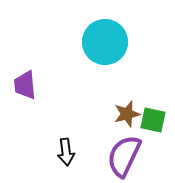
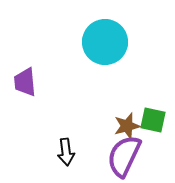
purple trapezoid: moved 3 px up
brown star: moved 12 px down
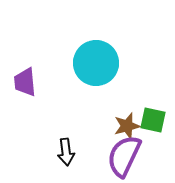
cyan circle: moved 9 px left, 21 px down
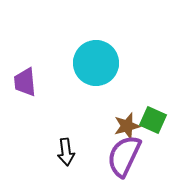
green square: rotated 12 degrees clockwise
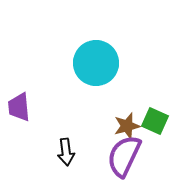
purple trapezoid: moved 6 px left, 25 px down
green square: moved 2 px right, 1 px down
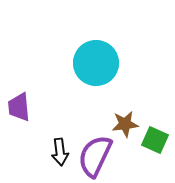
green square: moved 19 px down
brown star: moved 2 px left, 2 px up; rotated 8 degrees clockwise
black arrow: moved 6 px left
purple semicircle: moved 29 px left
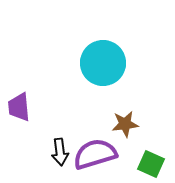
cyan circle: moved 7 px right
green square: moved 4 px left, 24 px down
purple semicircle: moved 2 px up; rotated 48 degrees clockwise
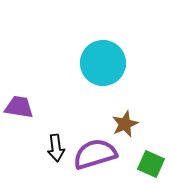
purple trapezoid: rotated 104 degrees clockwise
brown star: rotated 16 degrees counterclockwise
black arrow: moved 4 px left, 4 px up
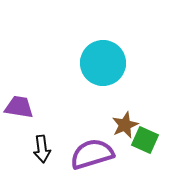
brown star: moved 1 px down
black arrow: moved 14 px left, 1 px down
purple semicircle: moved 3 px left
green square: moved 6 px left, 24 px up
